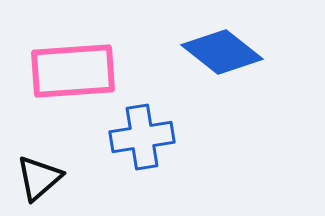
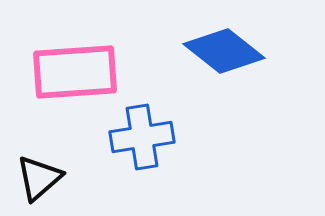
blue diamond: moved 2 px right, 1 px up
pink rectangle: moved 2 px right, 1 px down
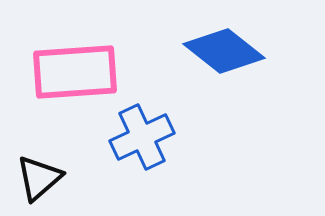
blue cross: rotated 16 degrees counterclockwise
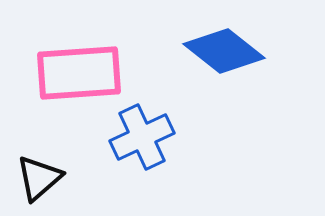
pink rectangle: moved 4 px right, 1 px down
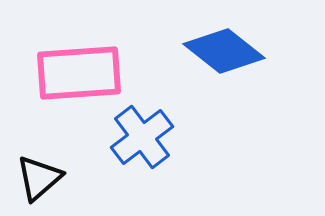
blue cross: rotated 12 degrees counterclockwise
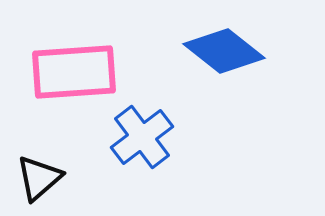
pink rectangle: moved 5 px left, 1 px up
